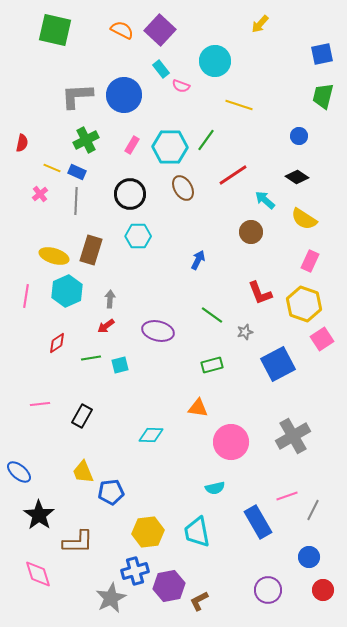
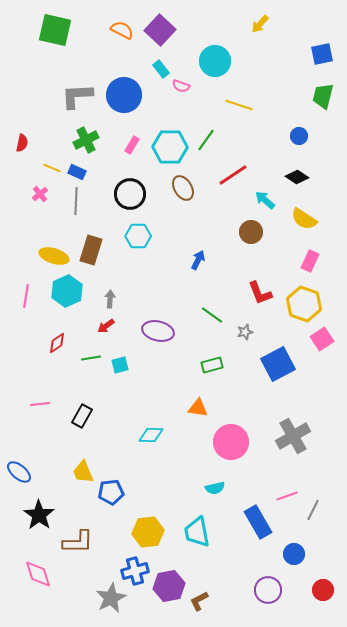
blue circle at (309, 557): moved 15 px left, 3 px up
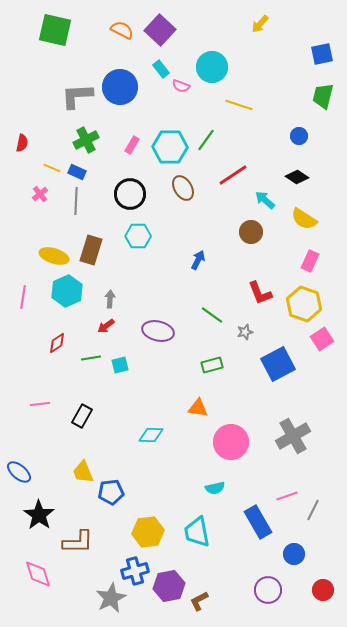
cyan circle at (215, 61): moved 3 px left, 6 px down
blue circle at (124, 95): moved 4 px left, 8 px up
pink line at (26, 296): moved 3 px left, 1 px down
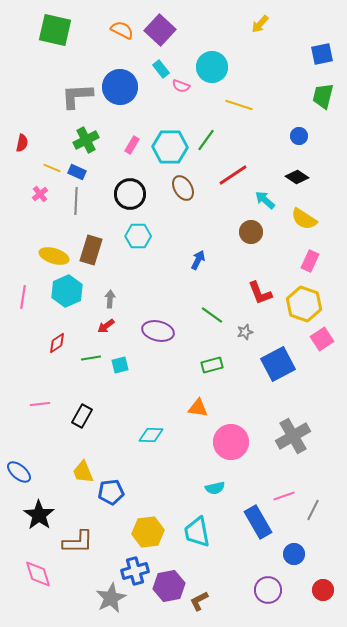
pink line at (287, 496): moved 3 px left
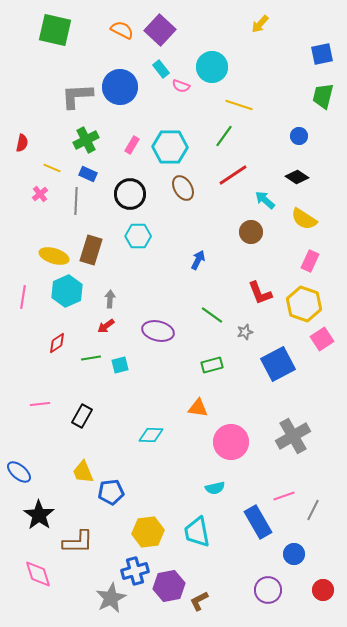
green line at (206, 140): moved 18 px right, 4 px up
blue rectangle at (77, 172): moved 11 px right, 2 px down
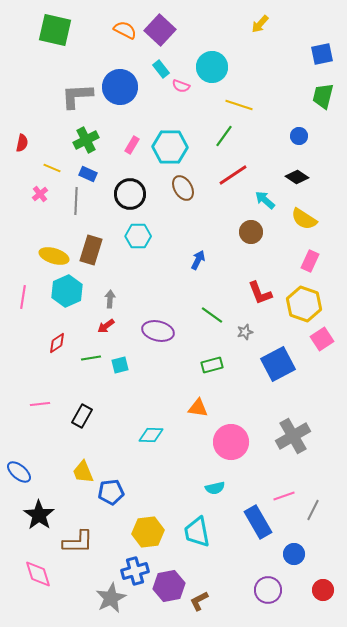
orange semicircle at (122, 30): moved 3 px right
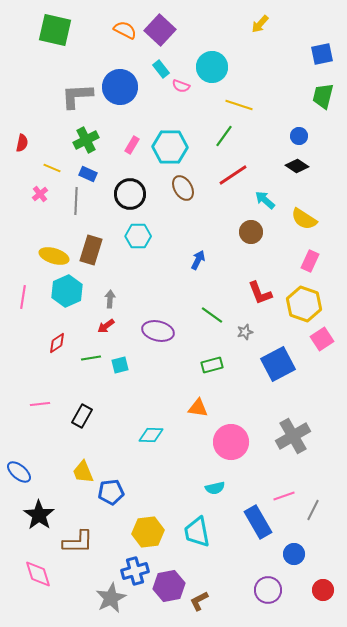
black diamond at (297, 177): moved 11 px up
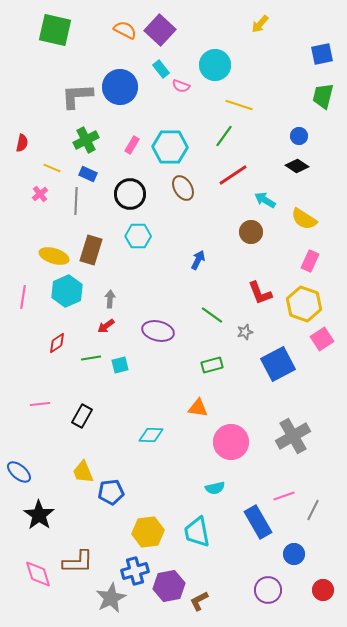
cyan circle at (212, 67): moved 3 px right, 2 px up
cyan arrow at (265, 200): rotated 10 degrees counterclockwise
brown L-shape at (78, 542): moved 20 px down
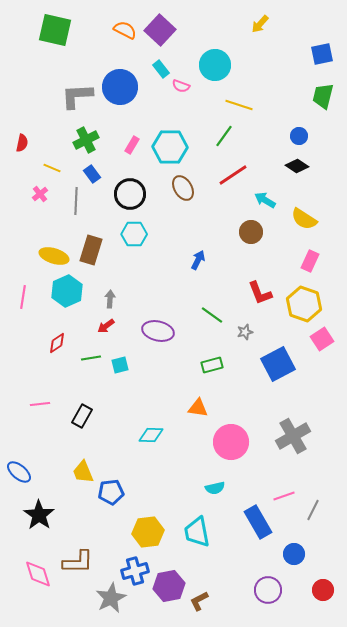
blue rectangle at (88, 174): moved 4 px right; rotated 30 degrees clockwise
cyan hexagon at (138, 236): moved 4 px left, 2 px up
